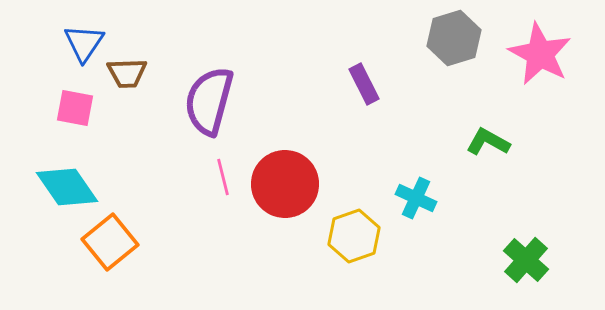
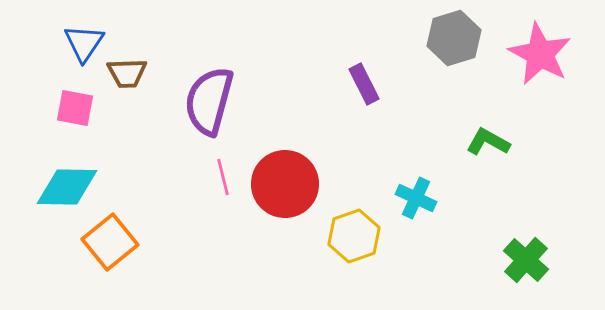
cyan diamond: rotated 54 degrees counterclockwise
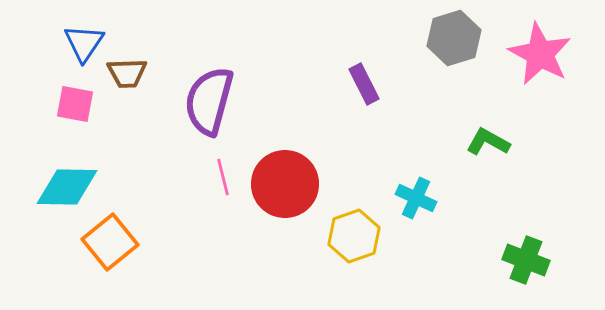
pink square: moved 4 px up
green cross: rotated 21 degrees counterclockwise
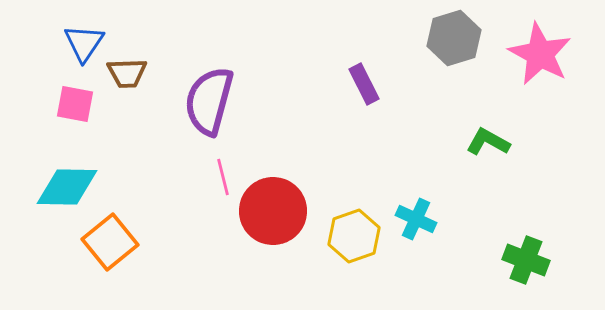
red circle: moved 12 px left, 27 px down
cyan cross: moved 21 px down
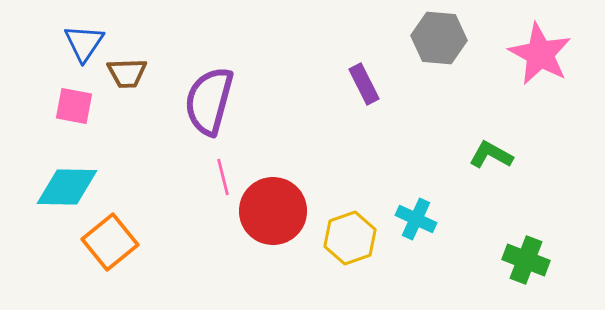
gray hexagon: moved 15 px left; rotated 22 degrees clockwise
pink square: moved 1 px left, 2 px down
green L-shape: moved 3 px right, 13 px down
yellow hexagon: moved 4 px left, 2 px down
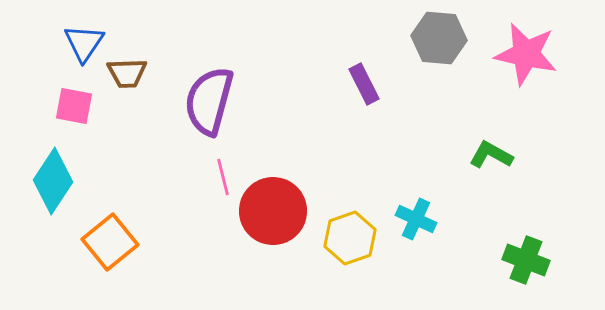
pink star: moved 14 px left; rotated 16 degrees counterclockwise
cyan diamond: moved 14 px left, 6 px up; rotated 58 degrees counterclockwise
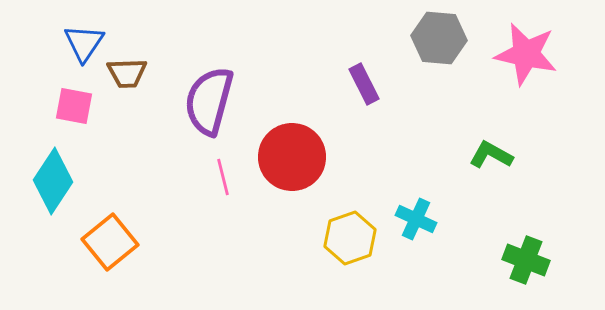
red circle: moved 19 px right, 54 px up
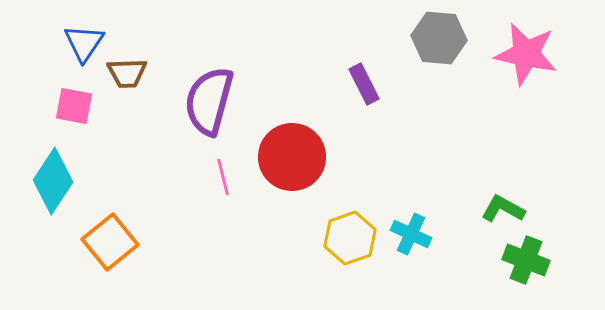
green L-shape: moved 12 px right, 54 px down
cyan cross: moved 5 px left, 15 px down
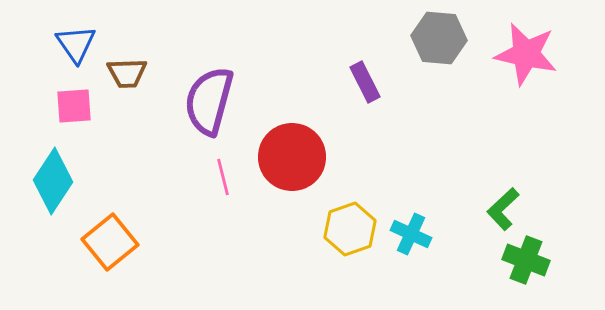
blue triangle: moved 8 px left, 1 px down; rotated 9 degrees counterclockwise
purple rectangle: moved 1 px right, 2 px up
pink square: rotated 15 degrees counterclockwise
green L-shape: rotated 72 degrees counterclockwise
yellow hexagon: moved 9 px up
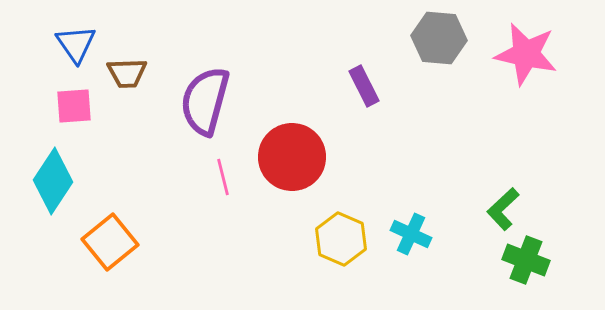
purple rectangle: moved 1 px left, 4 px down
purple semicircle: moved 4 px left
yellow hexagon: moved 9 px left, 10 px down; rotated 18 degrees counterclockwise
